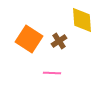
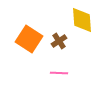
pink line: moved 7 px right
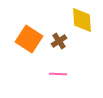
pink line: moved 1 px left, 1 px down
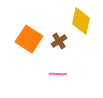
yellow diamond: moved 1 px left, 1 px down; rotated 16 degrees clockwise
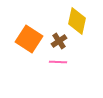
yellow diamond: moved 4 px left
pink line: moved 12 px up
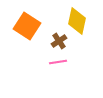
orange square: moved 2 px left, 13 px up
pink line: rotated 12 degrees counterclockwise
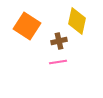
brown cross: rotated 21 degrees clockwise
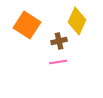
yellow diamond: rotated 12 degrees clockwise
orange square: moved 1 px up
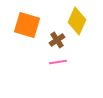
orange square: rotated 16 degrees counterclockwise
brown cross: moved 2 px left, 1 px up; rotated 21 degrees counterclockwise
